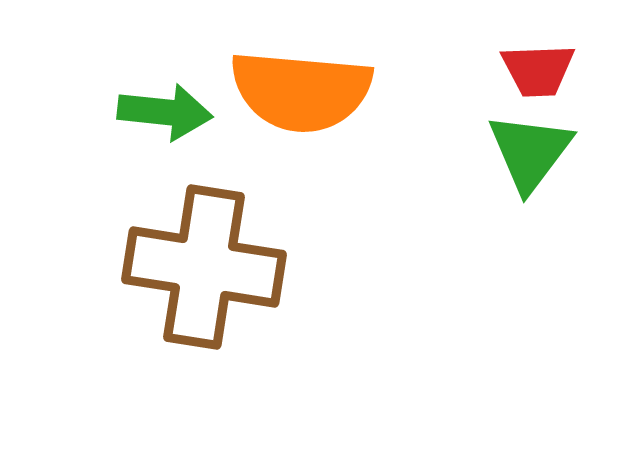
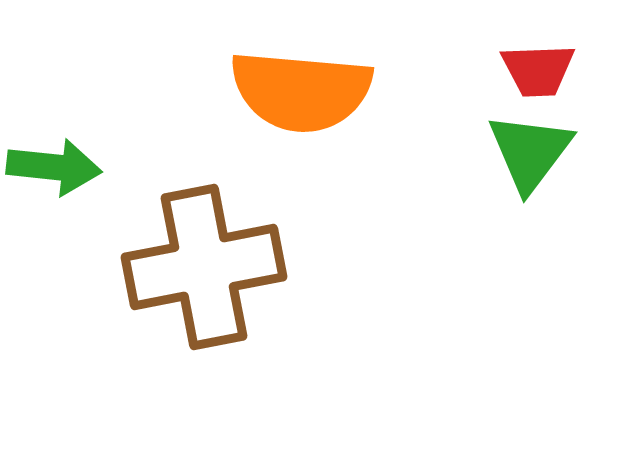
green arrow: moved 111 px left, 55 px down
brown cross: rotated 20 degrees counterclockwise
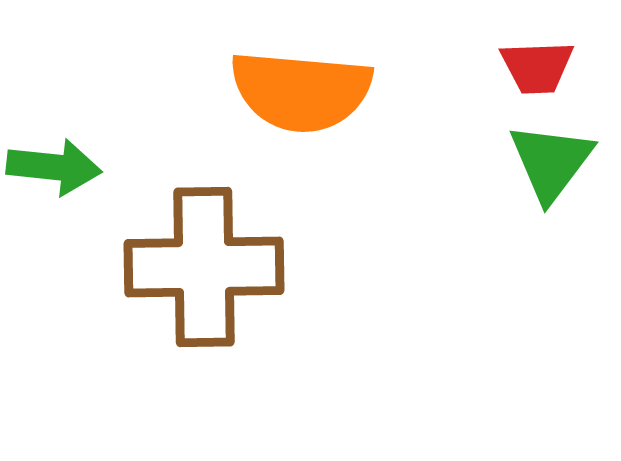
red trapezoid: moved 1 px left, 3 px up
green triangle: moved 21 px right, 10 px down
brown cross: rotated 10 degrees clockwise
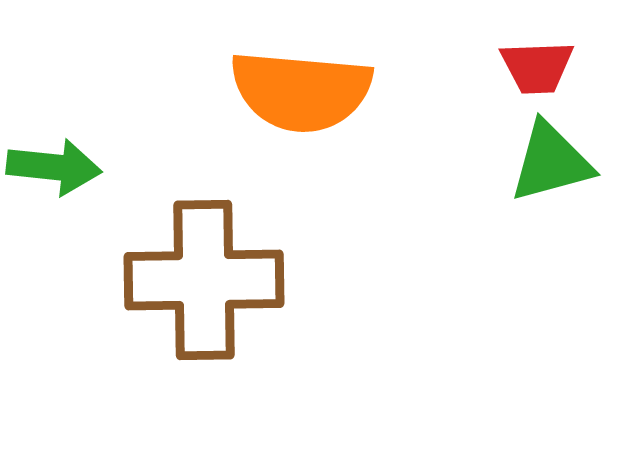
green triangle: rotated 38 degrees clockwise
brown cross: moved 13 px down
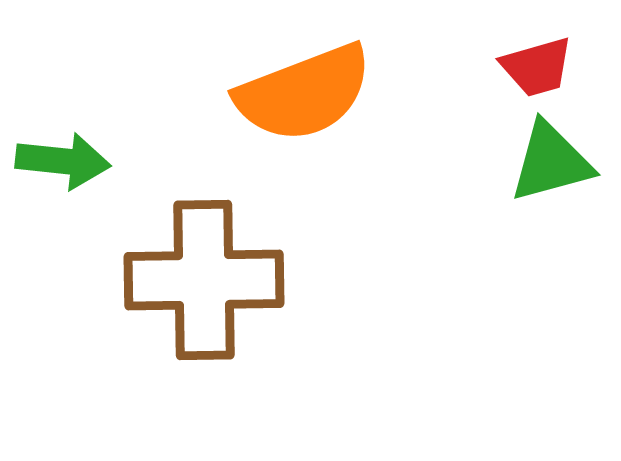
red trapezoid: rotated 14 degrees counterclockwise
orange semicircle: moved 3 px right, 2 px down; rotated 26 degrees counterclockwise
green arrow: moved 9 px right, 6 px up
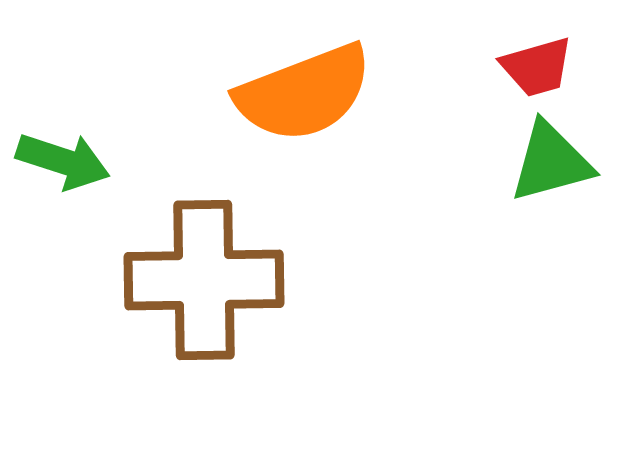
green arrow: rotated 12 degrees clockwise
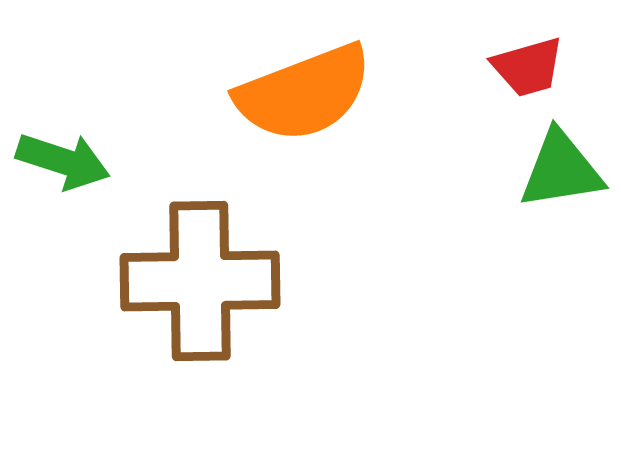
red trapezoid: moved 9 px left
green triangle: moved 10 px right, 8 px down; rotated 6 degrees clockwise
brown cross: moved 4 px left, 1 px down
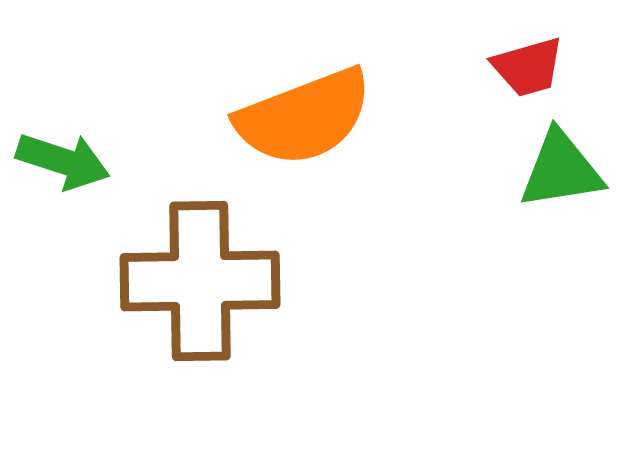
orange semicircle: moved 24 px down
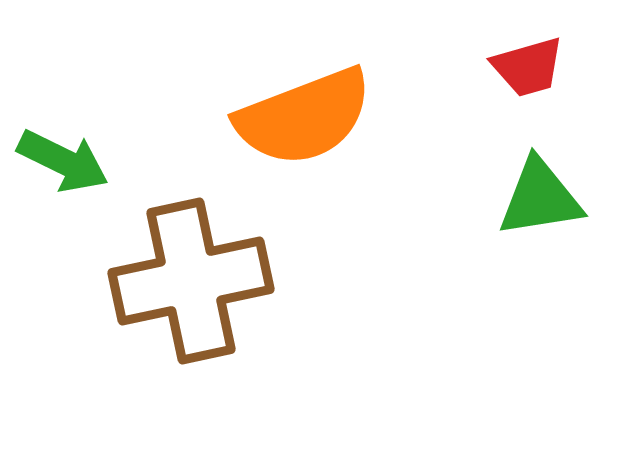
green arrow: rotated 8 degrees clockwise
green triangle: moved 21 px left, 28 px down
brown cross: moved 9 px left; rotated 11 degrees counterclockwise
